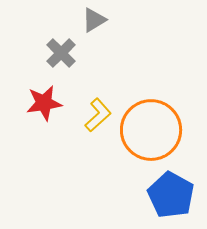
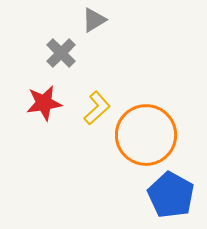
yellow L-shape: moved 1 px left, 7 px up
orange circle: moved 5 px left, 5 px down
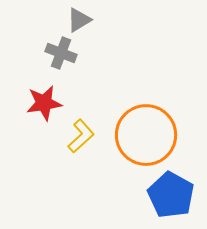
gray triangle: moved 15 px left
gray cross: rotated 24 degrees counterclockwise
yellow L-shape: moved 16 px left, 28 px down
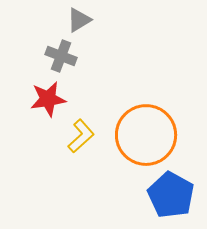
gray cross: moved 3 px down
red star: moved 4 px right, 4 px up
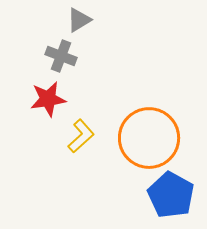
orange circle: moved 3 px right, 3 px down
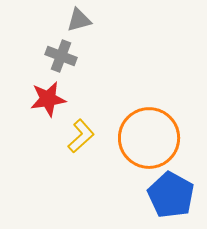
gray triangle: rotated 16 degrees clockwise
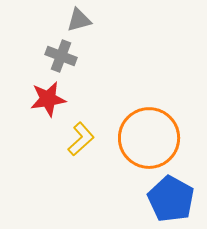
yellow L-shape: moved 3 px down
blue pentagon: moved 4 px down
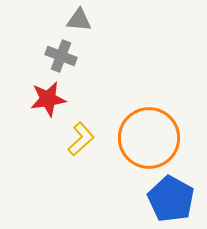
gray triangle: rotated 20 degrees clockwise
